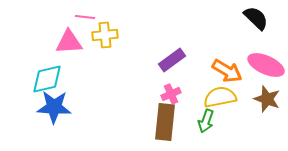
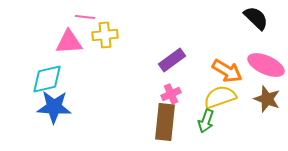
yellow semicircle: rotated 8 degrees counterclockwise
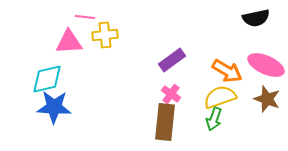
black semicircle: rotated 124 degrees clockwise
pink cross: rotated 30 degrees counterclockwise
green arrow: moved 8 px right, 2 px up
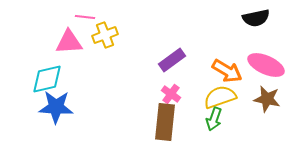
yellow cross: rotated 15 degrees counterclockwise
brown star: rotated 8 degrees counterclockwise
blue star: moved 2 px right
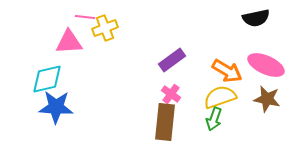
yellow cross: moved 7 px up
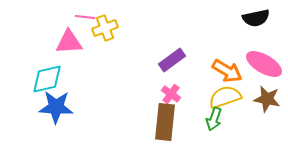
pink ellipse: moved 2 px left, 1 px up; rotated 6 degrees clockwise
yellow semicircle: moved 5 px right
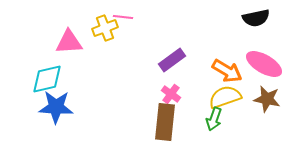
pink line: moved 38 px right
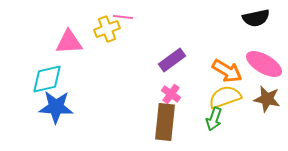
yellow cross: moved 2 px right, 1 px down
